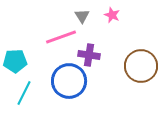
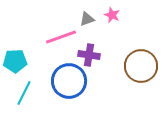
gray triangle: moved 5 px right, 3 px down; rotated 42 degrees clockwise
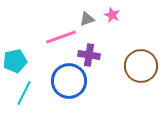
cyan pentagon: rotated 10 degrees counterclockwise
